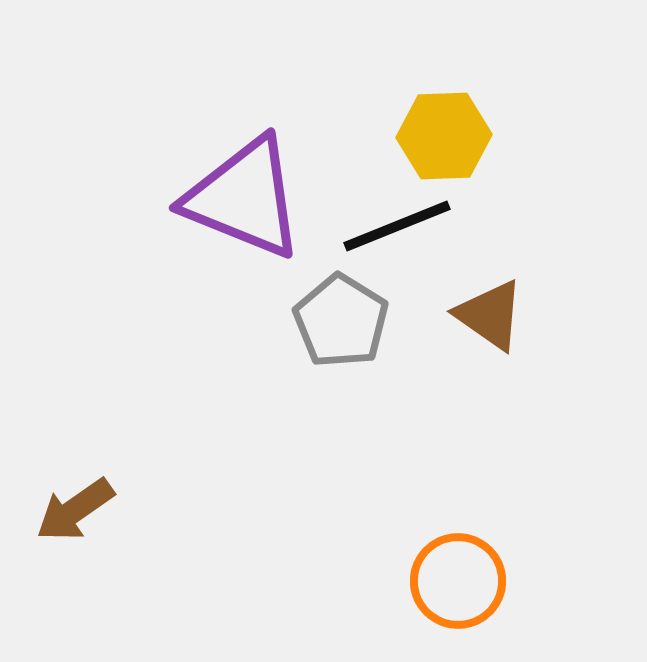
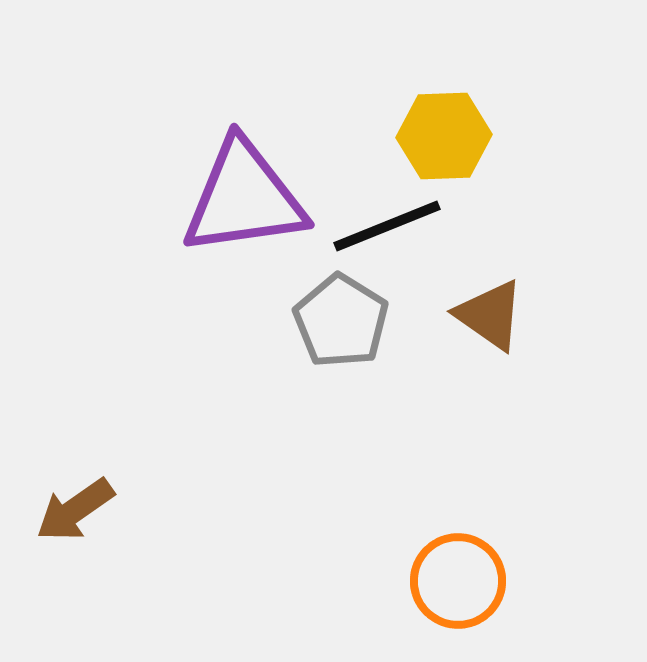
purple triangle: rotated 30 degrees counterclockwise
black line: moved 10 px left
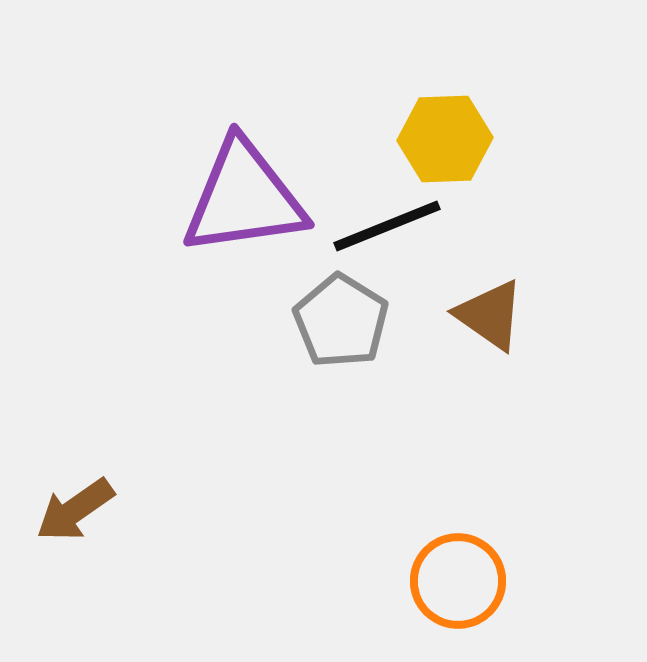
yellow hexagon: moved 1 px right, 3 px down
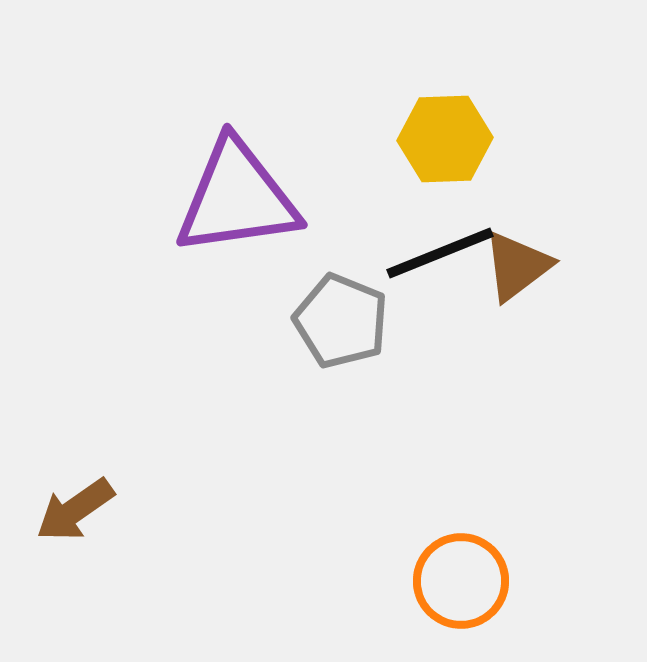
purple triangle: moved 7 px left
black line: moved 53 px right, 27 px down
brown triangle: moved 27 px right, 49 px up; rotated 48 degrees clockwise
gray pentagon: rotated 10 degrees counterclockwise
orange circle: moved 3 px right
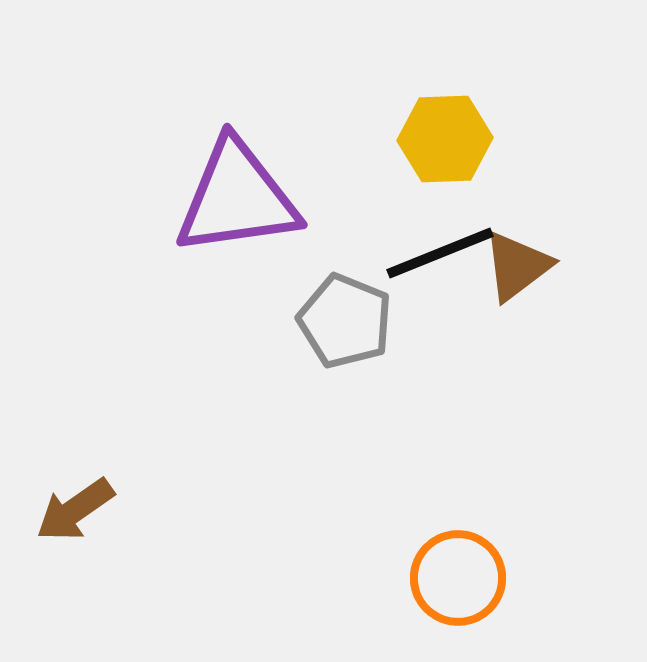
gray pentagon: moved 4 px right
orange circle: moved 3 px left, 3 px up
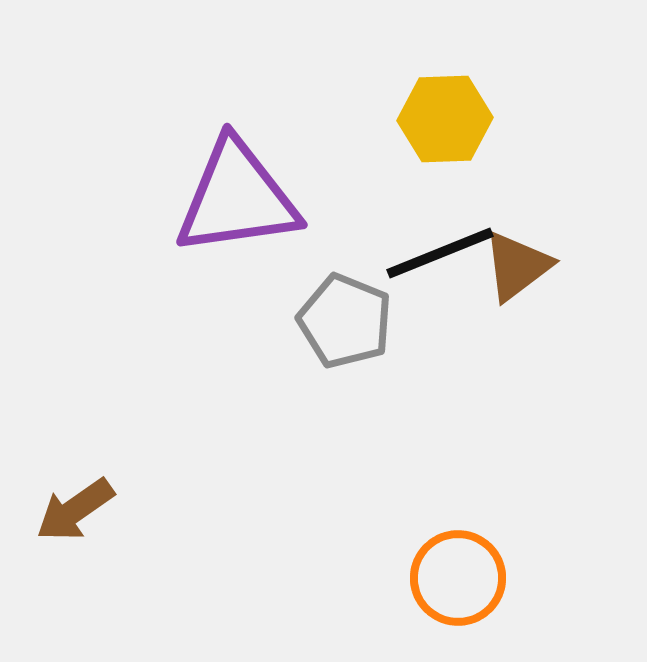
yellow hexagon: moved 20 px up
